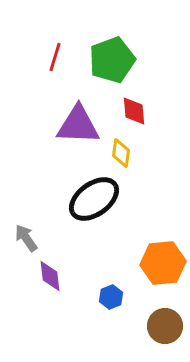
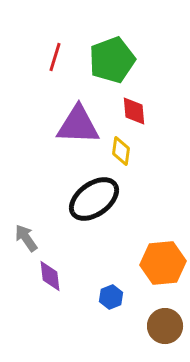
yellow diamond: moved 2 px up
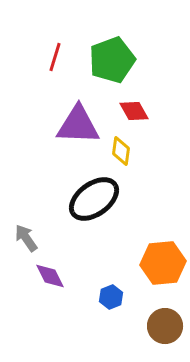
red diamond: rotated 24 degrees counterclockwise
purple diamond: rotated 20 degrees counterclockwise
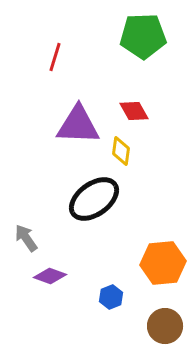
green pentagon: moved 31 px right, 24 px up; rotated 18 degrees clockwise
purple diamond: rotated 44 degrees counterclockwise
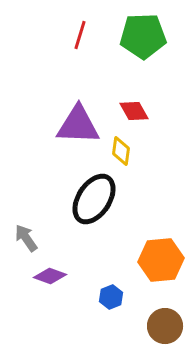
red line: moved 25 px right, 22 px up
black ellipse: rotated 21 degrees counterclockwise
orange hexagon: moved 2 px left, 3 px up
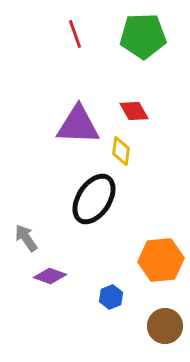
red line: moved 5 px left, 1 px up; rotated 36 degrees counterclockwise
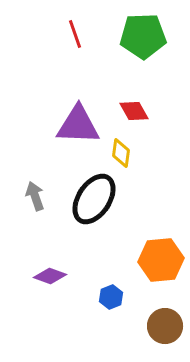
yellow diamond: moved 2 px down
gray arrow: moved 9 px right, 42 px up; rotated 16 degrees clockwise
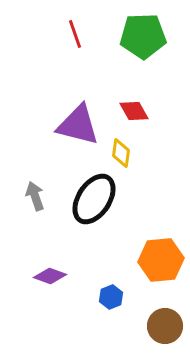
purple triangle: rotated 12 degrees clockwise
